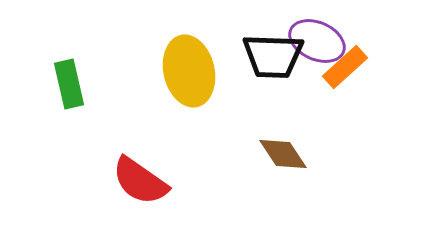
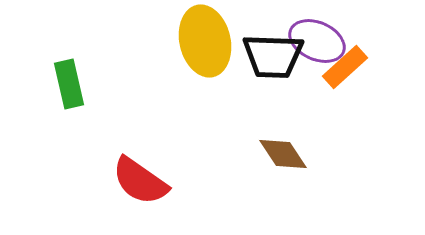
yellow ellipse: moved 16 px right, 30 px up
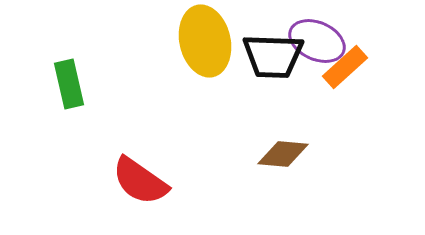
brown diamond: rotated 51 degrees counterclockwise
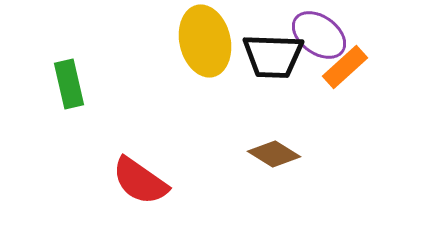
purple ellipse: moved 2 px right, 6 px up; rotated 12 degrees clockwise
brown diamond: moved 9 px left; rotated 27 degrees clockwise
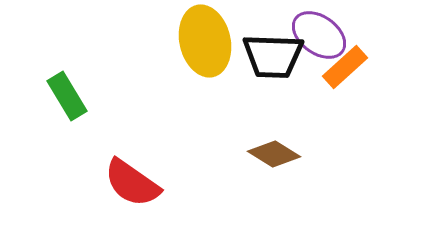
green rectangle: moved 2 px left, 12 px down; rotated 18 degrees counterclockwise
red semicircle: moved 8 px left, 2 px down
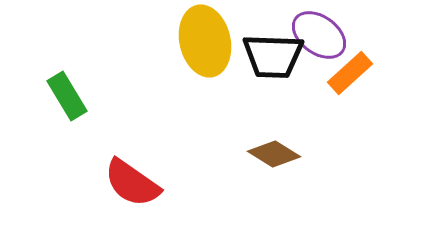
orange rectangle: moved 5 px right, 6 px down
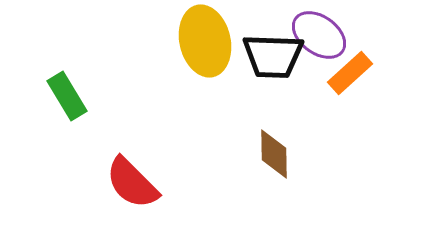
brown diamond: rotated 57 degrees clockwise
red semicircle: rotated 10 degrees clockwise
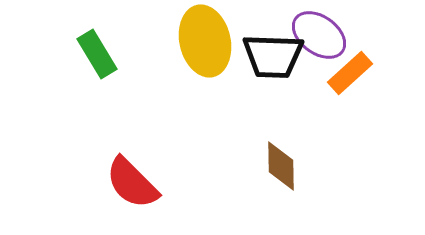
green rectangle: moved 30 px right, 42 px up
brown diamond: moved 7 px right, 12 px down
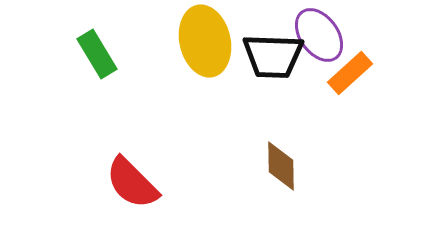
purple ellipse: rotated 18 degrees clockwise
